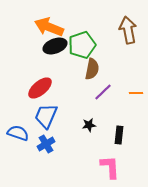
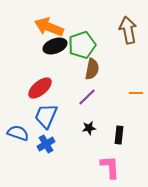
purple line: moved 16 px left, 5 px down
black star: moved 3 px down
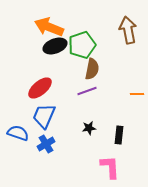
orange line: moved 1 px right, 1 px down
purple line: moved 6 px up; rotated 24 degrees clockwise
blue trapezoid: moved 2 px left
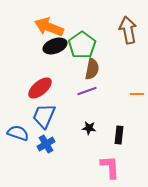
green pentagon: rotated 16 degrees counterclockwise
black star: rotated 16 degrees clockwise
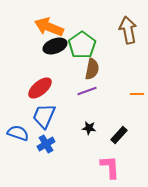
black rectangle: rotated 36 degrees clockwise
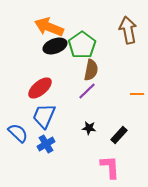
brown semicircle: moved 1 px left, 1 px down
purple line: rotated 24 degrees counterclockwise
blue semicircle: rotated 25 degrees clockwise
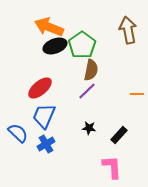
pink L-shape: moved 2 px right
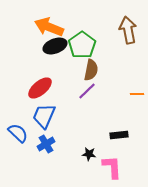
black star: moved 26 px down
black rectangle: rotated 42 degrees clockwise
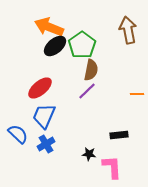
black ellipse: rotated 20 degrees counterclockwise
blue semicircle: moved 1 px down
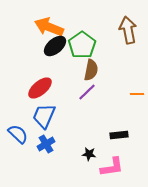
purple line: moved 1 px down
pink L-shape: rotated 85 degrees clockwise
